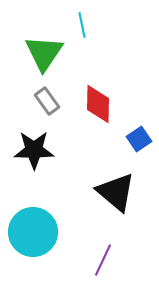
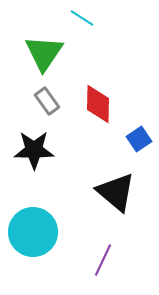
cyan line: moved 7 px up; rotated 45 degrees counterclockwise
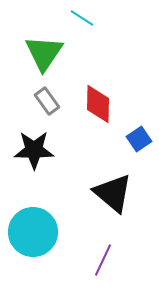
black triangle: moved 3 px left, 1 px down
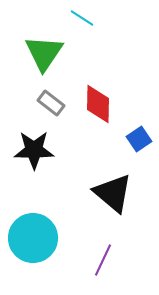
gray rectangle: moved 4 px right, 2 px down; rotated 16 degrees counterclockwise
cyan circle: moved 6 px down
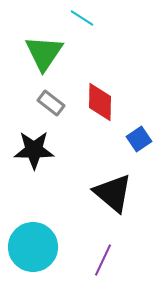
red diamond: moved 2 px right, 2 px up
cyan circle: moved 9 px down
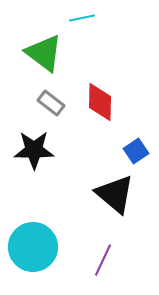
cyan line: rotated 45 degrees counterclockwise
green triangle: rotated 27 degrees counterclockwise
blue square: moved 3 px left, 12 px down
black triangle: moved 2 px right, 1 px down
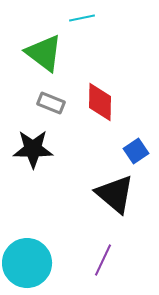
gray rectangle: rotated 16 degrees counterclockwise
black star: moved 1 px left, 1 px up
cyan circle: moved 6 px left, 16 px down
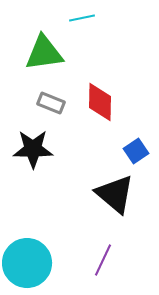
green triangle: rotated 45 degrees counterclockwise
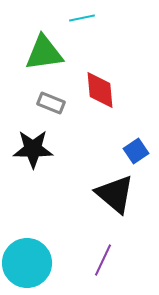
red diamond: moved 12 px up; rotated 6 degrees counterclockwise
